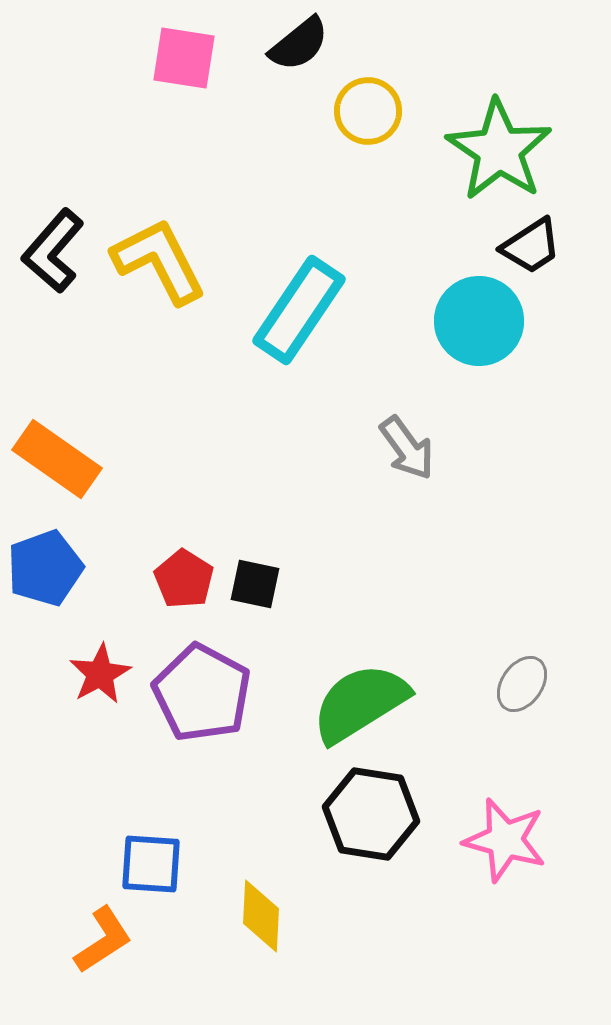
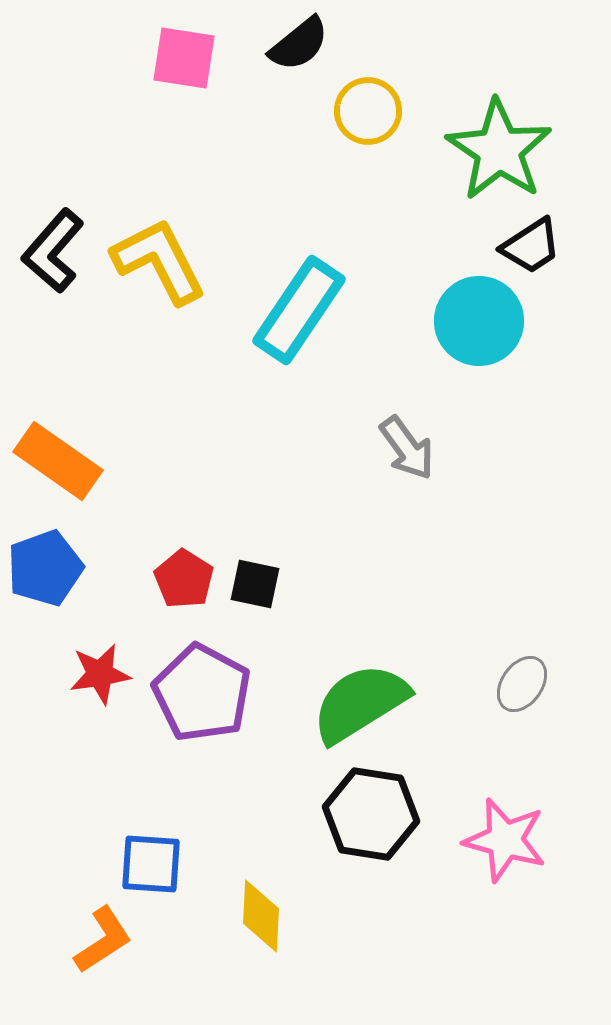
orange rectangle: moved 1 px right, 2 px down
red star: rotated 20 degrees clockwise
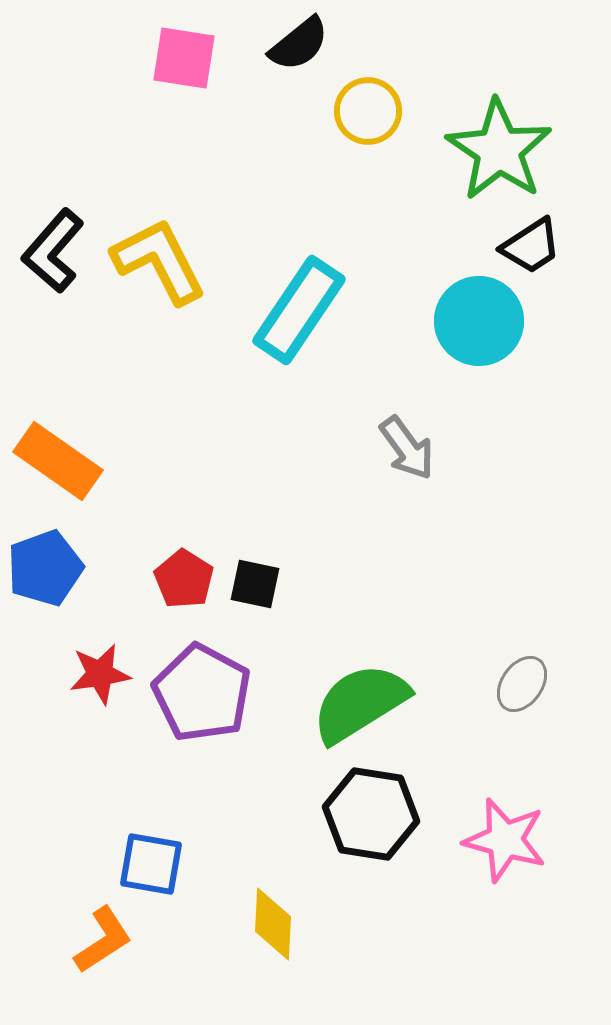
blue square: rotated 6 degrees clockwise
yellow diamond: moved 12 px right, 8 px down
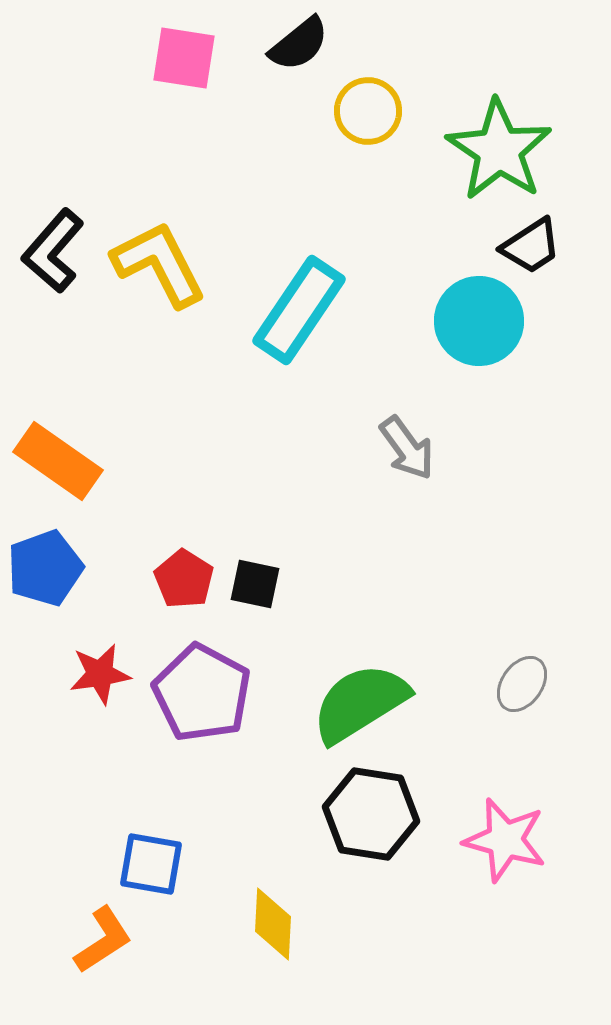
yellow L-shape: moved 3 px down
